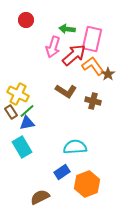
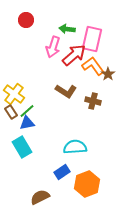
yellow cross: moved 4 px left; rotated 10 degrees clockwise
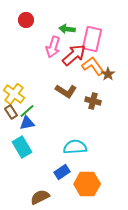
orange hexagon: rotated 20 degrees clockwise
